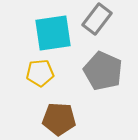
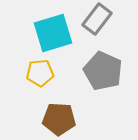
cyan square: rotated 9 degrees counterclockwise
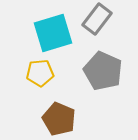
brown pentagon: rotated 20 degrees clockwise
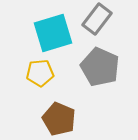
gray pentagon: moved 3 px left, 4 px up
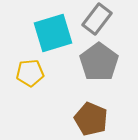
gray pentagon: moved 1 px left, 5 px up; rotated 12 degrees clockwise
yellow pentagon: moved 10 px left
brown pentagon: moved 32 px right
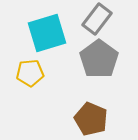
cyan square: moved 6 px left
gray pentagon: moved 3 px up
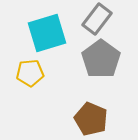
gray pentagon: moved 2 px right
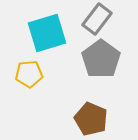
yellow pentagon: moved 1 px left, 1 px down
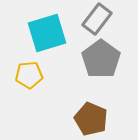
yellow pentagon: moved 1 px down
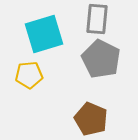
gray rectangle: rotated 32 degrees counterclockwise
cyan square: moved 3 px left, 1 px down
gray pentagon: rotated 9 degrees counterclockwise
